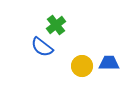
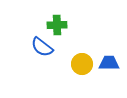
green cross: moved 1 px right; rotated 36 degrees clockwise
yellow circle: moved 2 px up
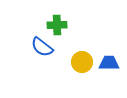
yellow circle: moved 2 px up
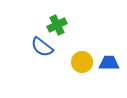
green cross: rotated 24 degrees counterclockwise
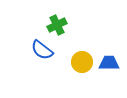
blue semicircle: moved 3 px down
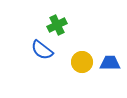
blue trapezoid: moved 1 px right
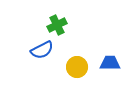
blue semicircle: rotated 65 degrees counterclockwise
yellow circle: moved 5 px left, 5 px down
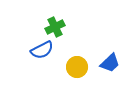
green cross: moved 2 px left, 2 px down
blue trapezoid: rotated 135 degrees clockwise
